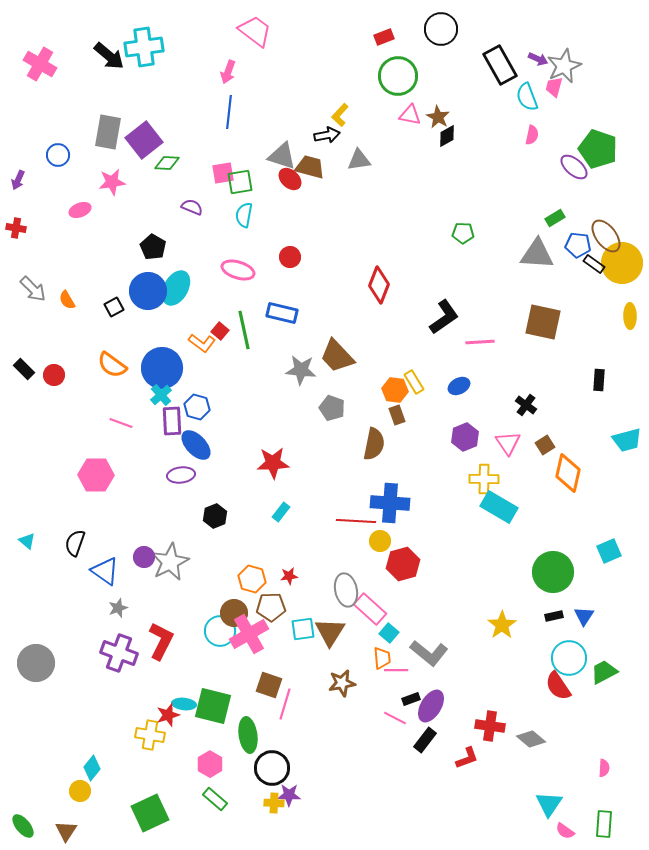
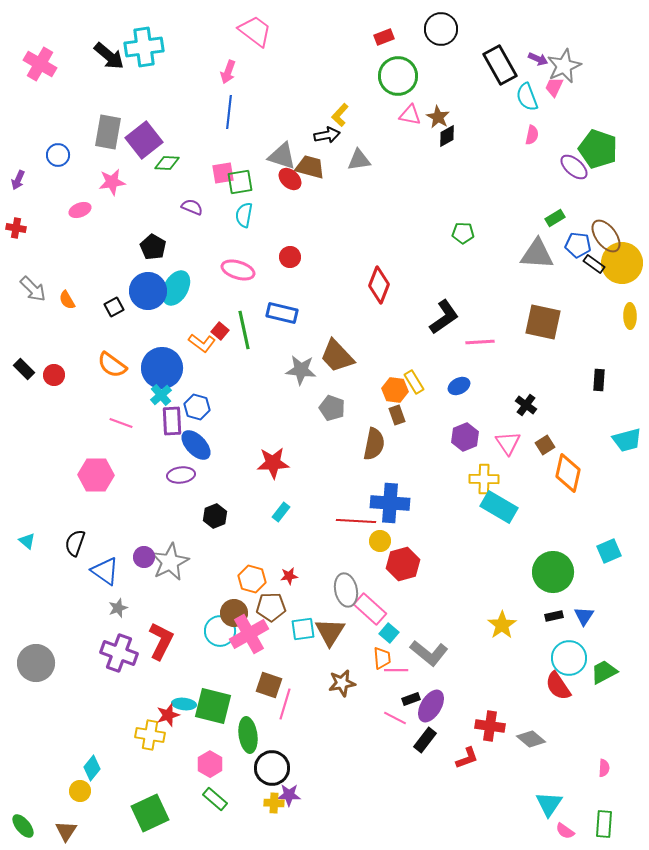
pink trapezoid at (554, 87): rotated 10 degrees clockwise
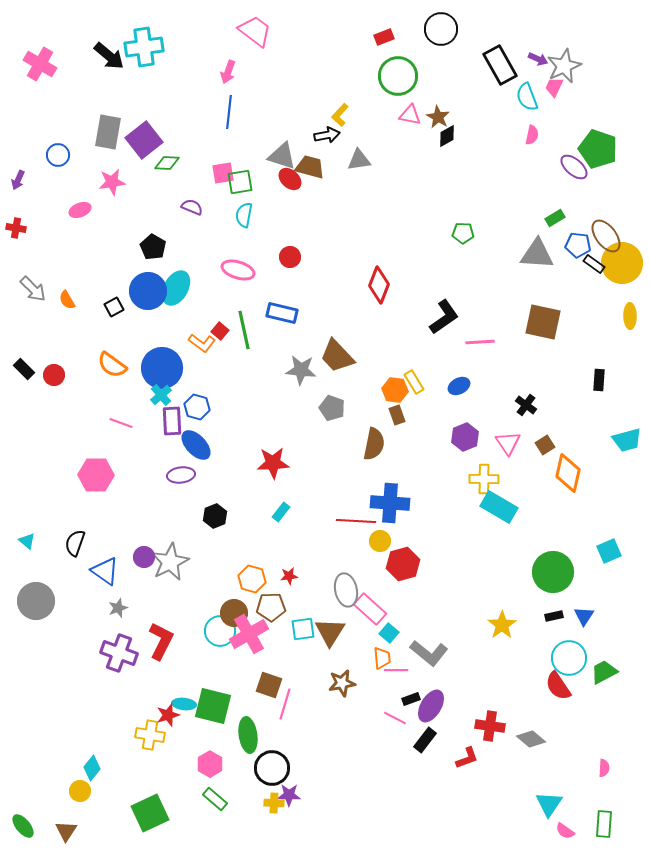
gray circle at (36, 663): moved 62 px up
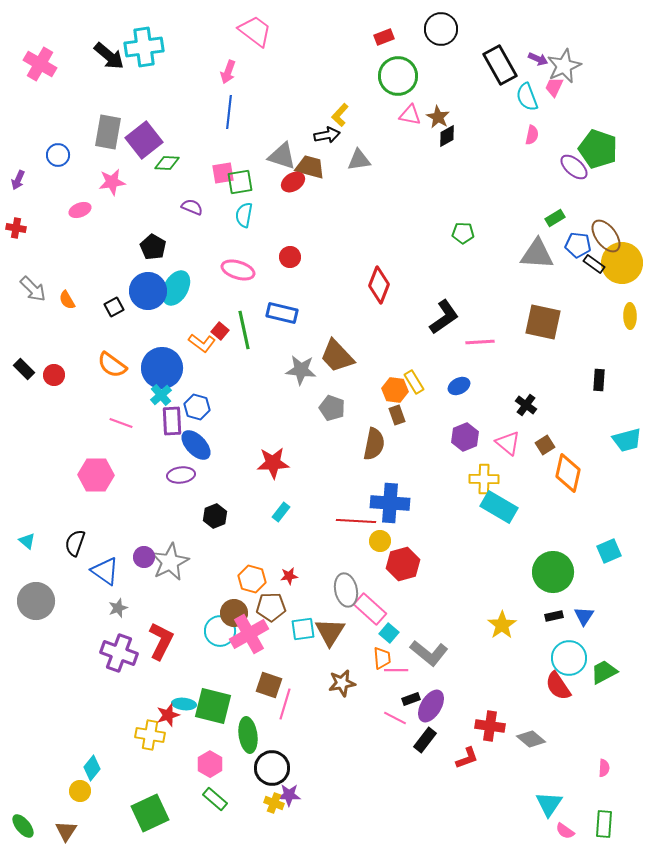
red ellipse at (290, 179): moved 3 px right, 3 px down; rotated 75 degrees counterclockwise
pink triangle at (508, 443): rotated 16 degrees counterclockwise
yellow cross at (274, 803): rotated 18 degrees clockwise
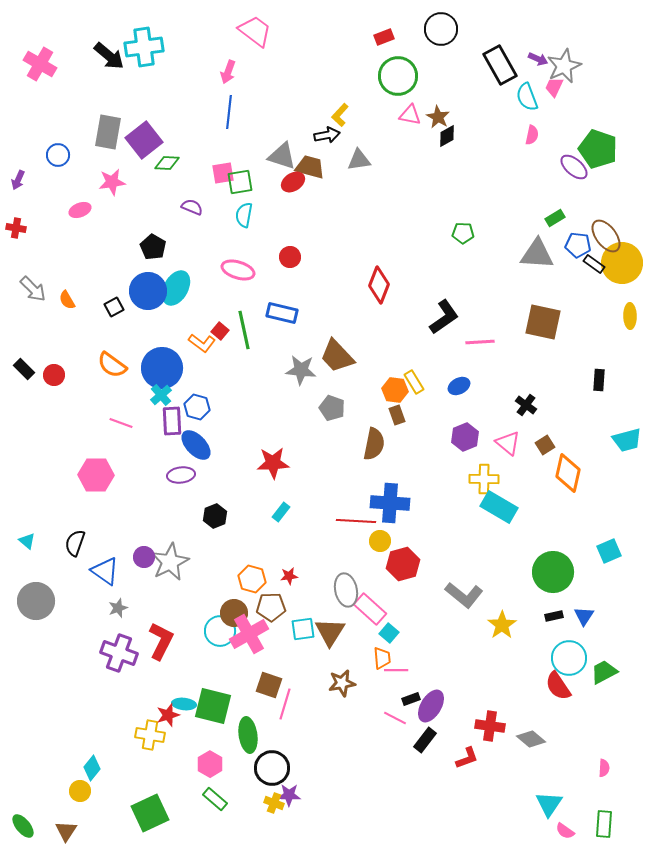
gray L-shape at (429, 653): moved 35 px right, 58 px up
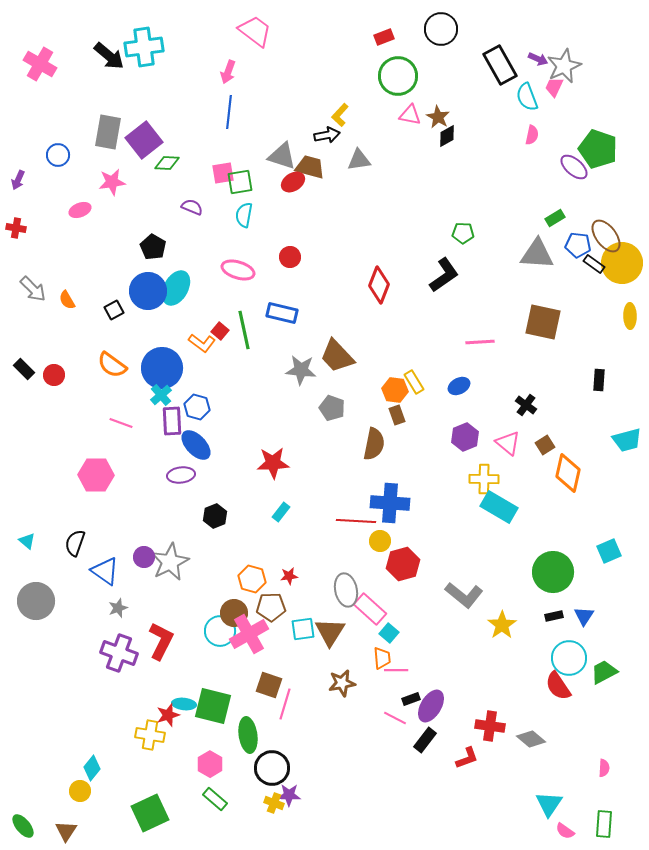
black square at (114, 307): moved 3 px down
black L-shape at (444, 317): moved 42 px up
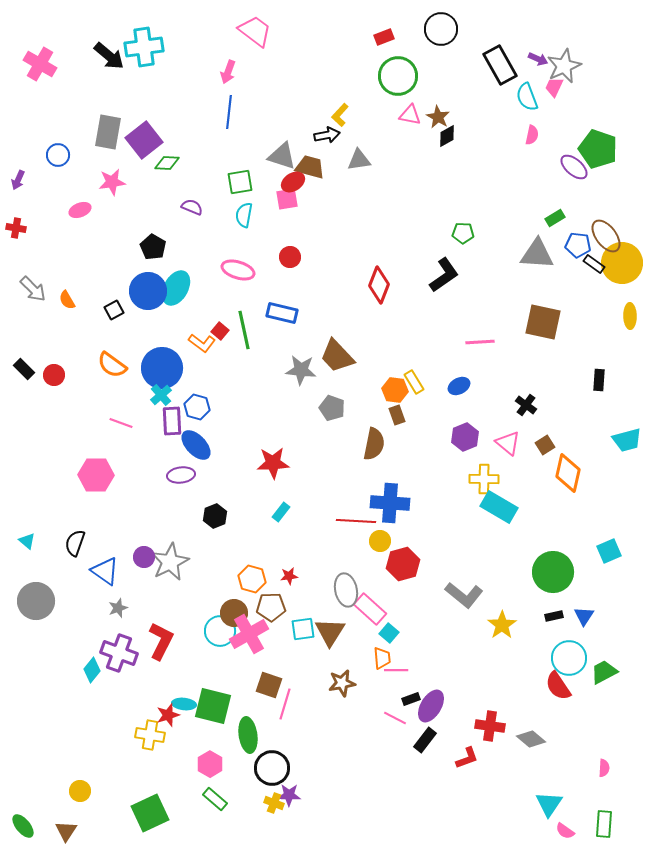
pink square at (223, 173): moved 64 px right, 26 px down
cyan diamond at (92, 768): moved 98 px up
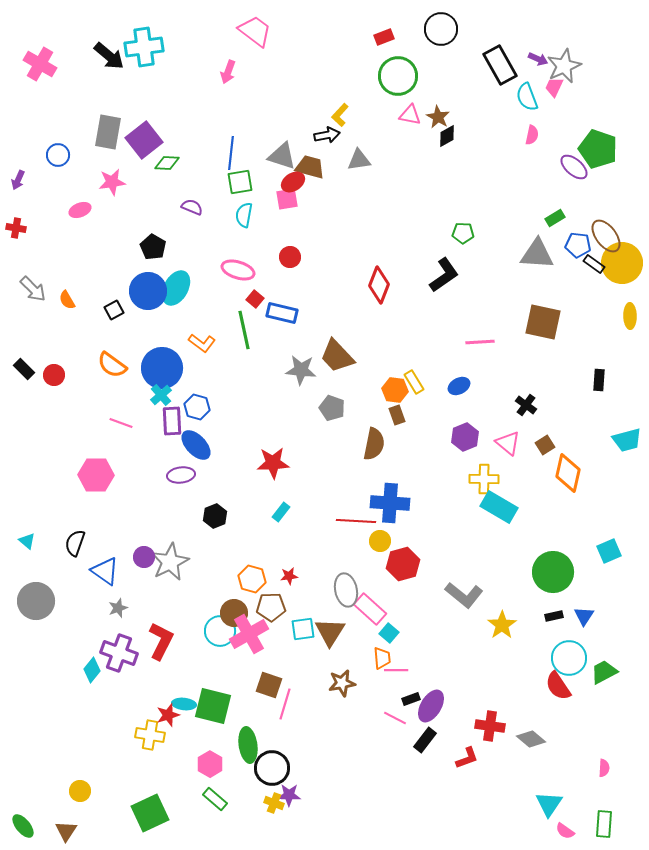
blue line at (229, 112): moved 2 px right, 41 px down
red square at (220, 331): moved 35 px right, 32 px up
green ellipse at (248, 735): moved 10 px down
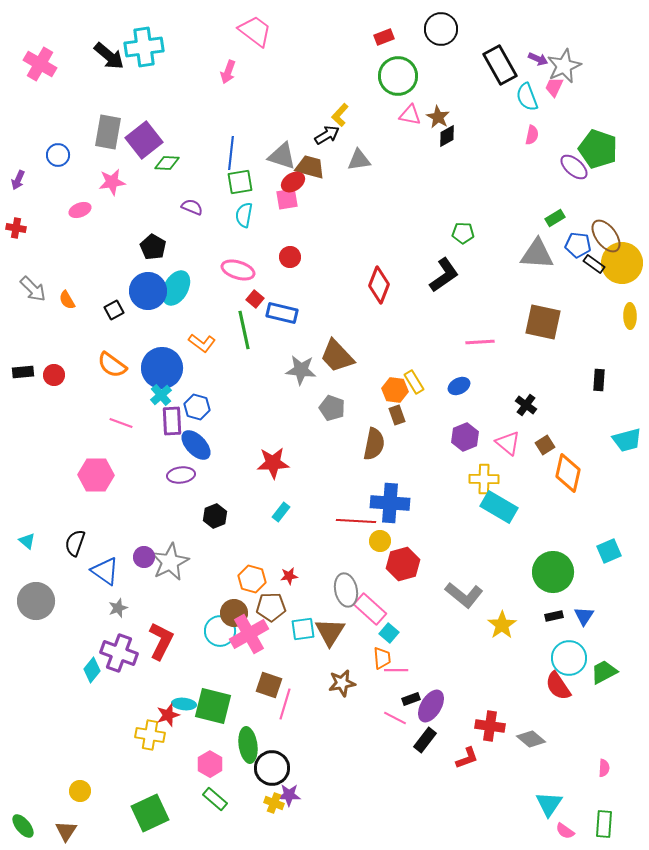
black arrow at (327, 135): rotated 20 degrees counterclockwise
black rectangle at (24, 369): moved 1 px left, 3 px down; rotated 50 degrees counterclockwise
